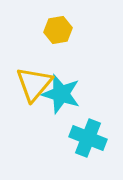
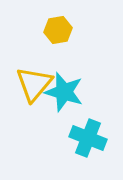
cyan star: moved 3 px right, 2 px up
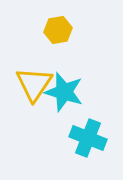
yellow triangle: rotated 6 degrees counterclockwise
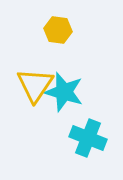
yellow hexagon: rotated 16 degrees clockwise
yellow triangle: moved 1 px right, 1 px down
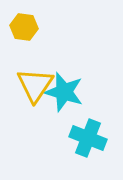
yellow hexagon: moved 34 px left, 3 px up
